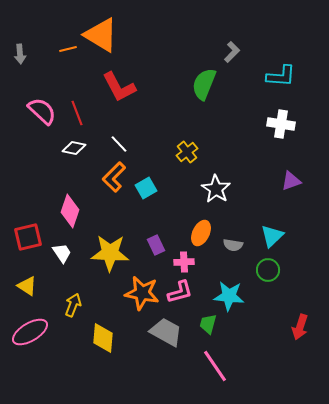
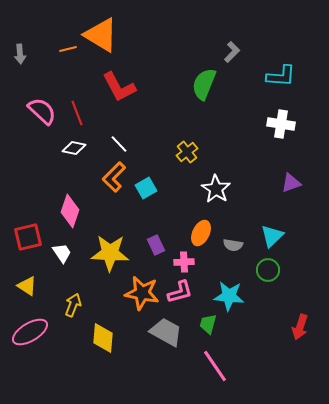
purple triangle: moved 2 px down
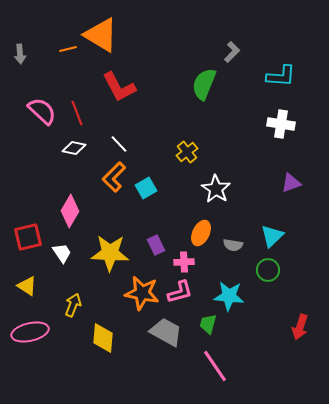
pink diamond: rotated 12 degrees clockwise
pink ellipse: rotated 18 degrees clockwise
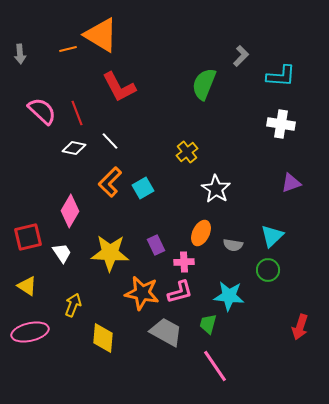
gray L-shape: moved 9 px right, 4 px down
white line: moved 9 px left, 3 px up
orange L-shape: moved 4 px left, 5 px down
cyan square: moved 3 px left
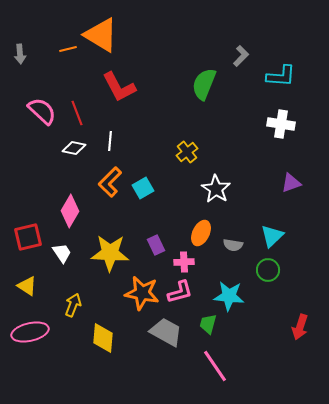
white line: rotated 48 degrees clockwise
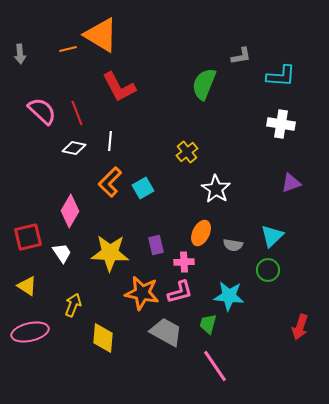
gray L-shape: rotated 35 degrees clockwise
purple rectangle: rotated 12 degrees clockwise
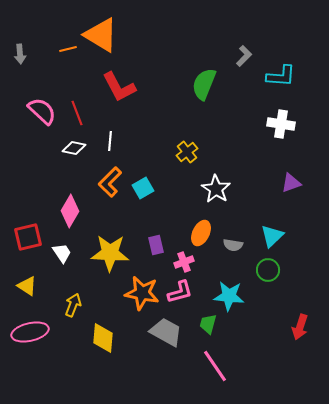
gray L-shape: moved 3 px right; rotated 35 degrees counterclockwise
pink cross: rotated 18 degrees counterclockwise
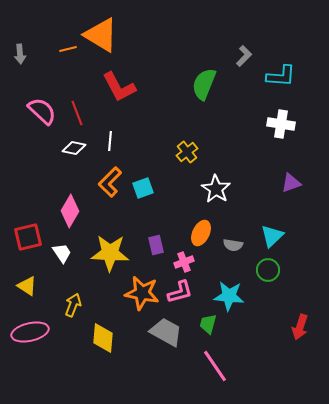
cyan square: rotated 10 degrees clockwise
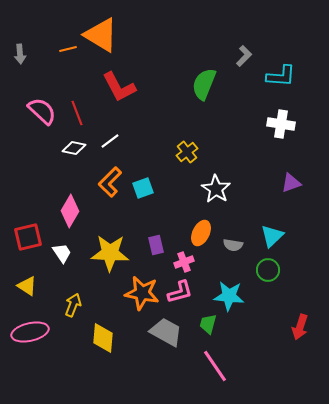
white line: rotated 48 degrees clockwise
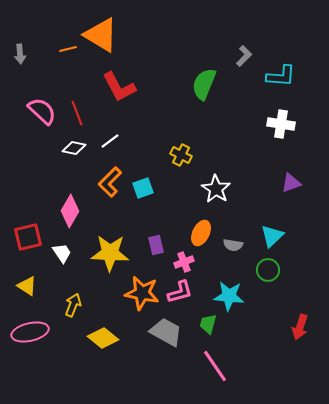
yellow cross: moved 6 px left, 3 px down; rotated 25 degrees counterclockwise
yellow diamond: rotated 56 degrees counterclockwise
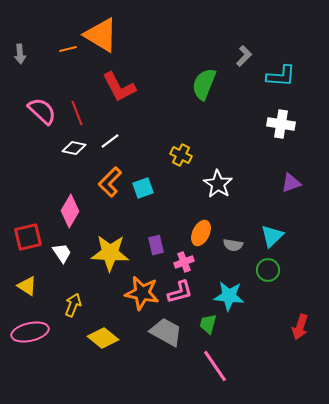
white star: moved 2 px right, 5 px up
